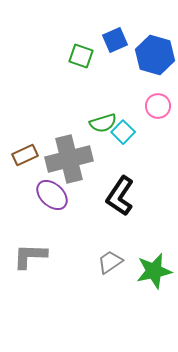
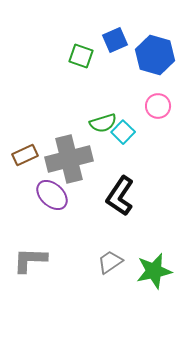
gray L-shape: moved 4 px down
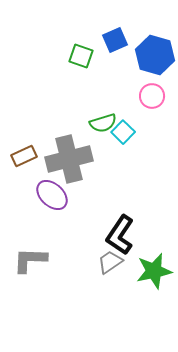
pink circle: moved 6 px left, 10 px up
brown rectangle: moved 1 px left, 1 px down
black L-shape: moved 39 px down
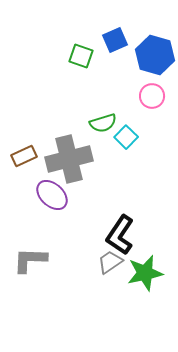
cyan square: moved 3 px right, 5 px down
green star: moved 9 px left, 2 px down
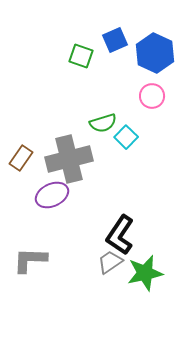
blue hexagon: moved 2 px up; rotated 9 degrees clockwise
brown rectangle: moved 3 px left, 2 px down; rotated 30 degrees counterclockwise
purple ellipse: rotated 68 degrees counterclockwise
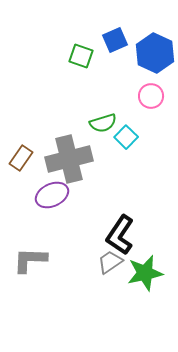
pink circle: moved 1 px left
